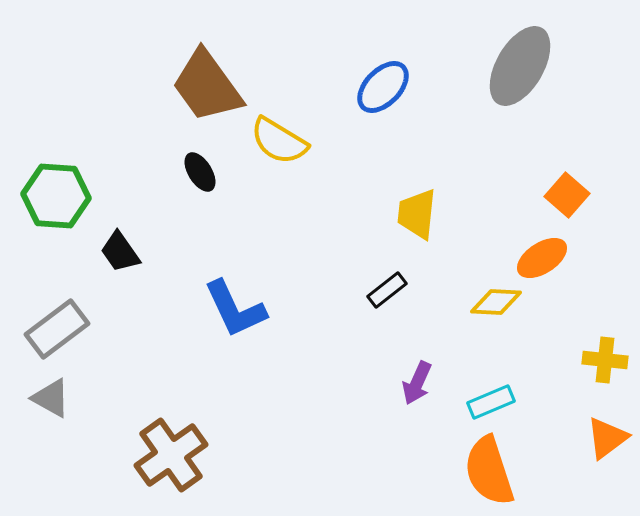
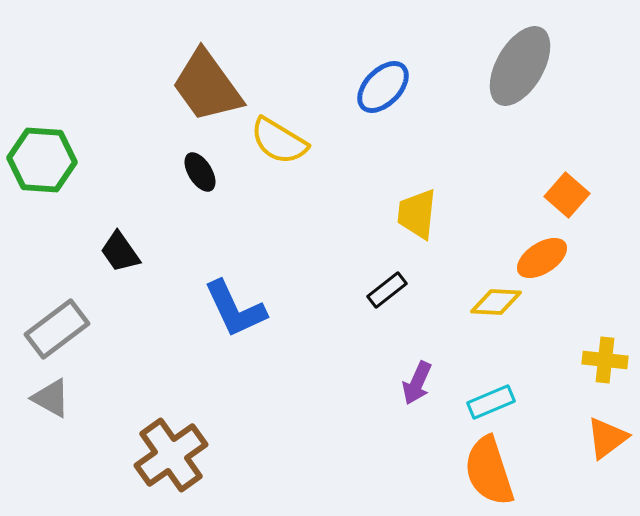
green hexagon: moved 14 px left, 36 px up
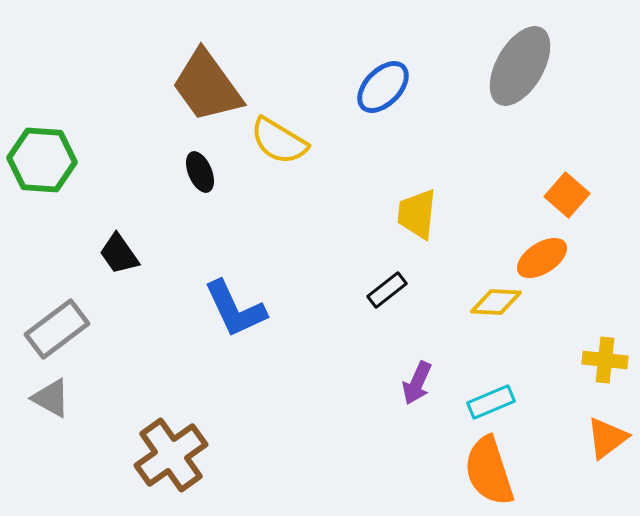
black ellipse: rotated 9 degrees clockwise
black trapezoid: moved 1 px left, 2 px down
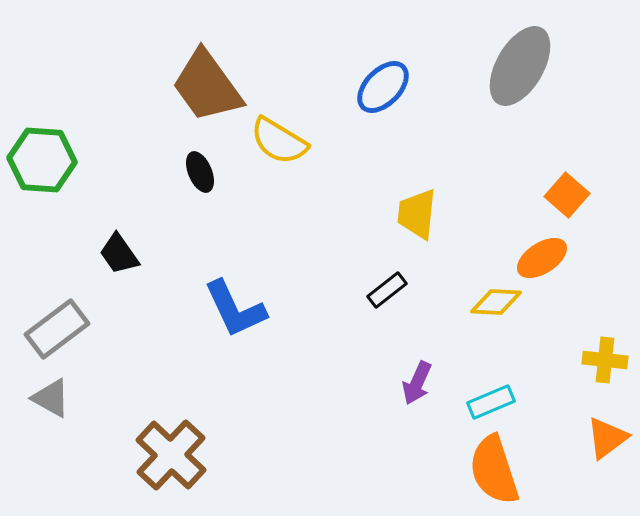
brown cross: rotated 12 degrees counterclockwise
orange semicircle: moved 5 px right, 1 px up
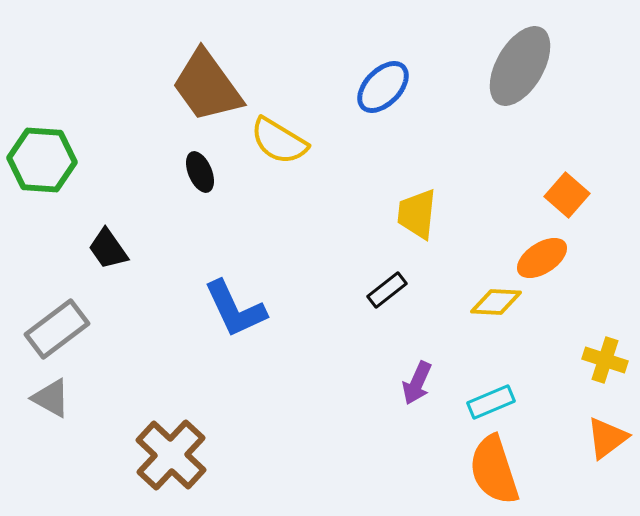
black trapezoid: moved 11 px left, 5 px up
yellow cross: rotated 12 degrees clockwise
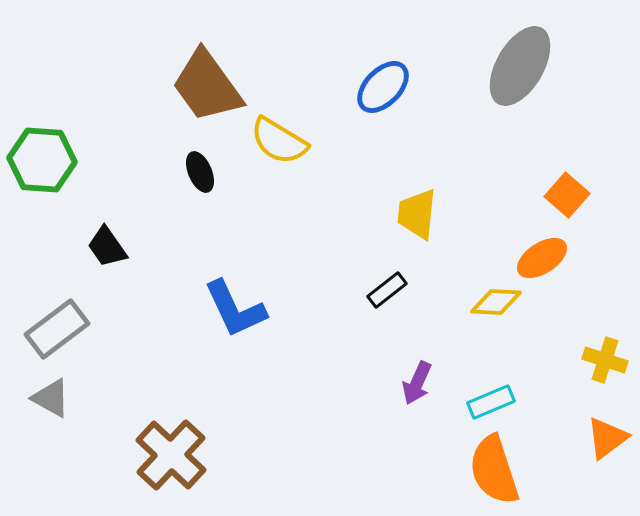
black trapezoid: moved 1 px left, 2 px up
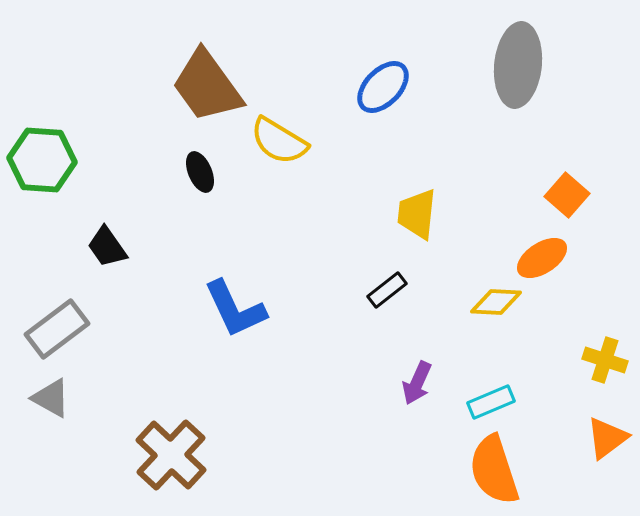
gray ellipse: moved 2 px left, 1 px up; rotated 24 degrees counterclockwise
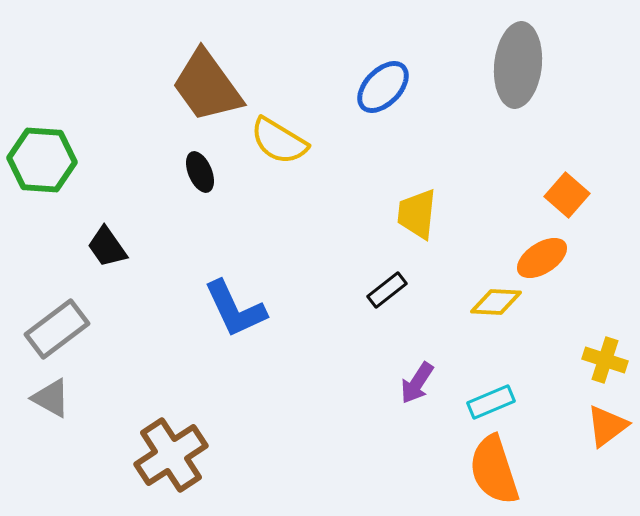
purple arrow: rotated 9 degrees clockwise
orange triangle: moved 12 px up
brown cross: rotated 14 degrees clockwise
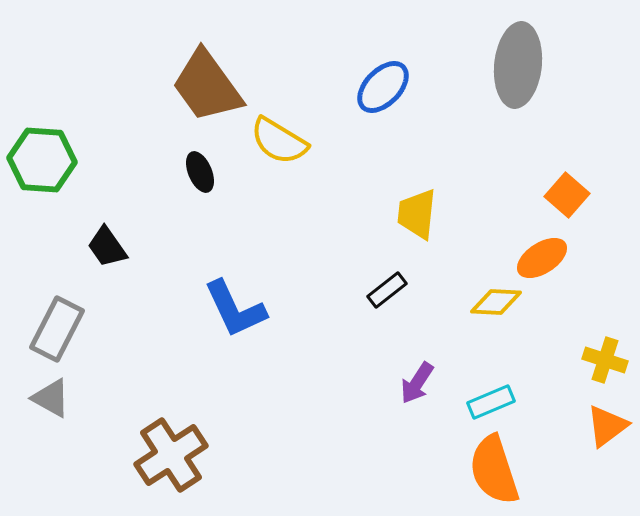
gray rectangle: rotated 26 degrees counterclockwise
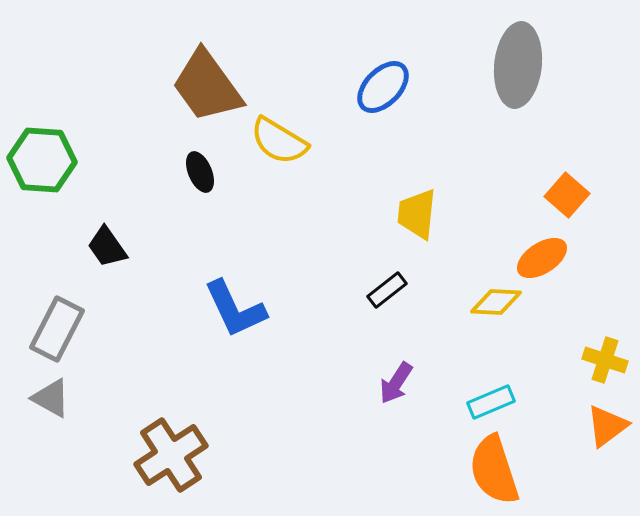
purple arrow: moved 21 px left
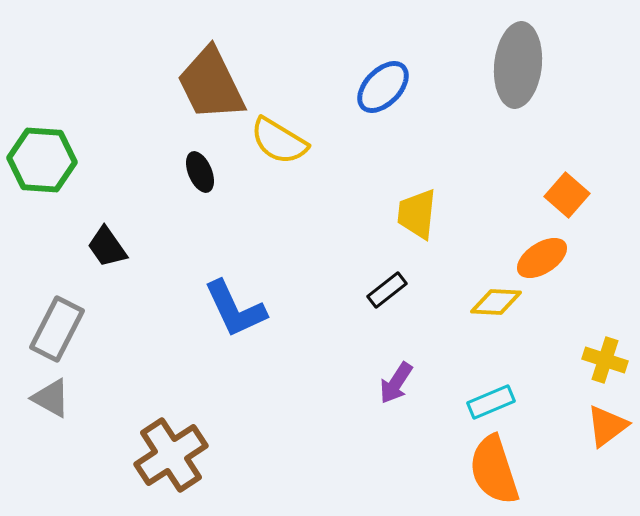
brown trapezoid: moved 4 px right, 2 px up; rotated 10 degrees clockwise
